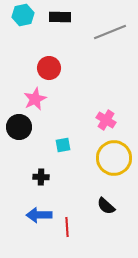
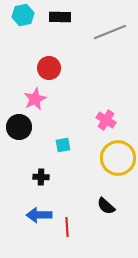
yellow circle: moved 4 px right
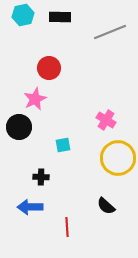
blue arrow: moved 9 px left, 8 px up
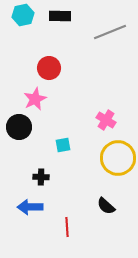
black rectangle: moved 1 px up
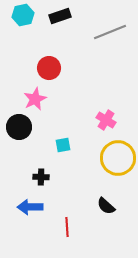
black rectangle: rotated 20 degrees counterclockwise
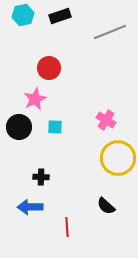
cyan square: moved 8 px left, 18 px up; rotated 14 degrees clockwise
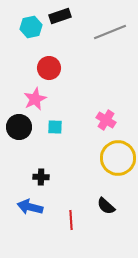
cyan hexagon: moved 8 px right, 12 px down
blue arrow: rotated 15 degrees clockwise
red line: moved 4 px right, 7 px up
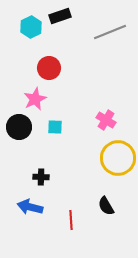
cyan hexagon: rotated 15 degrees counterclockwise
black semicircle: rotated 18 degrees clockwise
